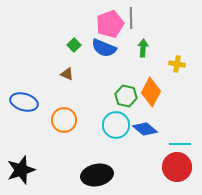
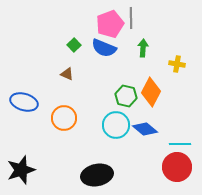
orange circle: moved 2 px up
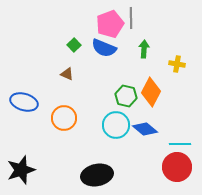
green arrow: moved 1 px right, 1 px down
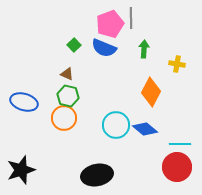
green hexagon: moved 58 px left
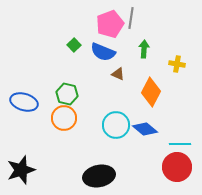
gray line: rotated 10 degrees clockwise
blue semicircle: moved 1 px left, 4 px down
brown triangle: moved 51 px right
green hexagon: moved 1 px left, 2 px up
black ellipse: moved 2 px right, 1 px down
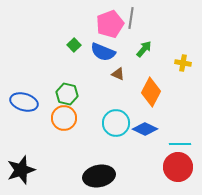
green arrow: rotated 36 degrees clockwise
yellow cross: moved 6 px right, 1 px up
cyan circle: moved 2 px up
blue diamond: rotated 15 degrees counterclockwise
red circle: moved 1 px right
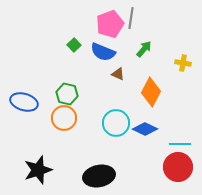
black star: moved 17 px right
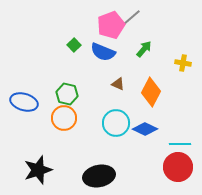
gray line: rotated 40 degrees clockwise
pink pentagon: moved 1 px right, 1 px down
brown triangle: moved 10 px down
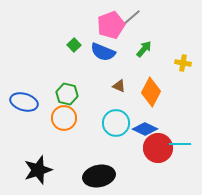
brown triangle: moved 1 px right, 2 px down
red circle: moved 20 px left, 19 px up
